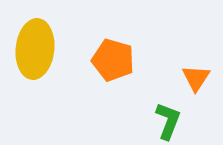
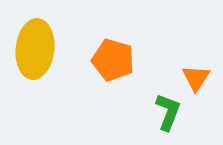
green L-shape: moved 9 px up
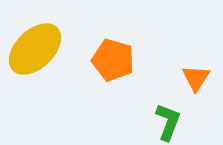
yellow ellipse: rotated 40 degrees clockwise
green L-shape: moved 10 px down
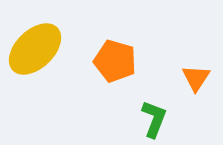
orange pentagon: moved 2 px right, 1 px down
green L-shape: moved 14 px left, 3 px up
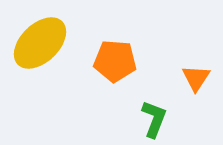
yellow ellipse: moved 5 px right, 6 px up
orange pentagon: rotated 12 degrees counterclockwise
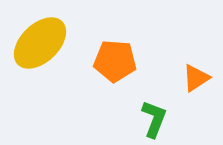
orange triangle: rotated 24 degrees clockwise
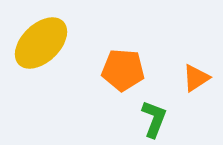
yellow ellipse: moved 1 px right
orange pentagon: moved 8 px right, 9 px down
